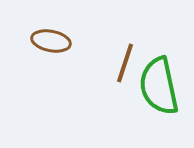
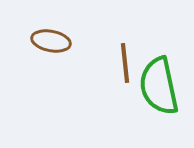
brown line: rotated 24 degrees counterclockwise
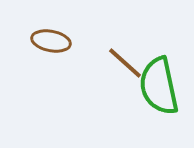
brown line: rotated 42 degrees counterclockwise
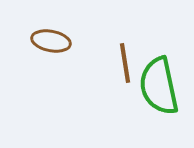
brown line: rotated 39 degrees clockwise
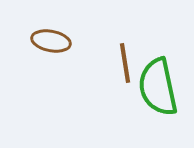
green semicircle: moved 1 px left, 1 px down
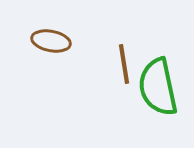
brown line: moved 1 px left, 1 px down
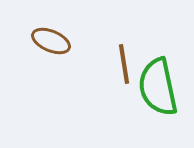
brown ellipse: rotated 12 degrees clockwise
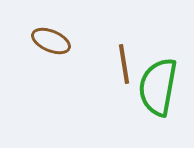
green semicircle: rotated 22 degrees clockwise
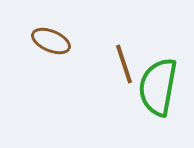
brown line: rotated 9 degrees counterclockwise
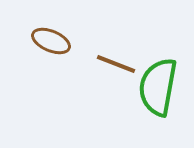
brown line: moved 8 px left; rotated 51 degrees counterclockwise
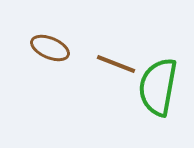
brown ellipse: moved 1 px left, 7 px down
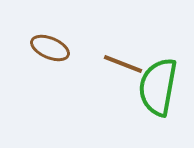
brown line: moved 7 px right
